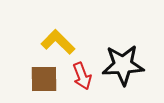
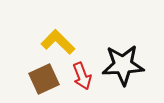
brown square: rotated 24 degrees counterclockwise
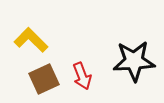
yellow L-shape: moved 27 px left, 2 px up
black star: moved 11 px right, 4 px up
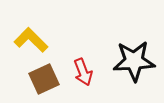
red arrow: moved 1 px right, 4 px up
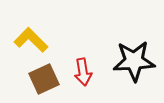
red arrow: rotated 12 degrees clockwise
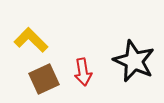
black star: rotated 27 degrees clockwise
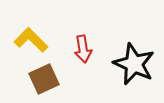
black star: moved 3 px down
red arrow: moved 23 px up
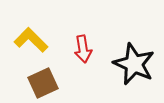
brown square: moved 1 px left, 4 px down
